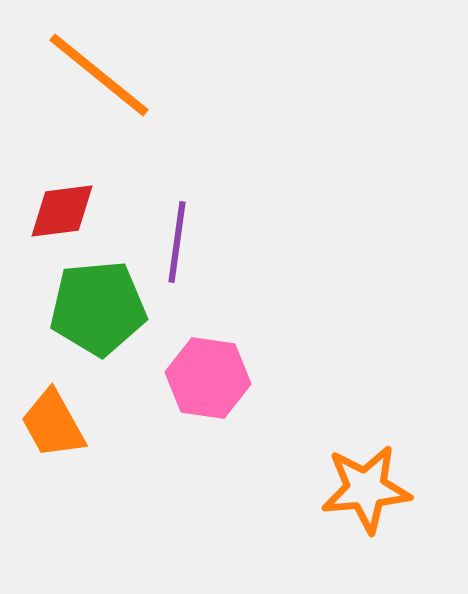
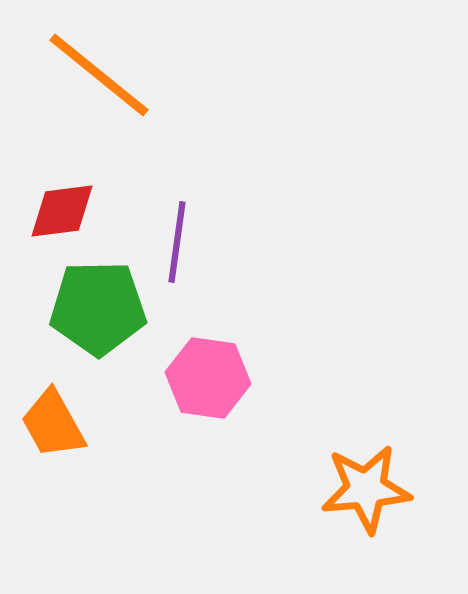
green pentagon: rotated 4 degrees clockwise
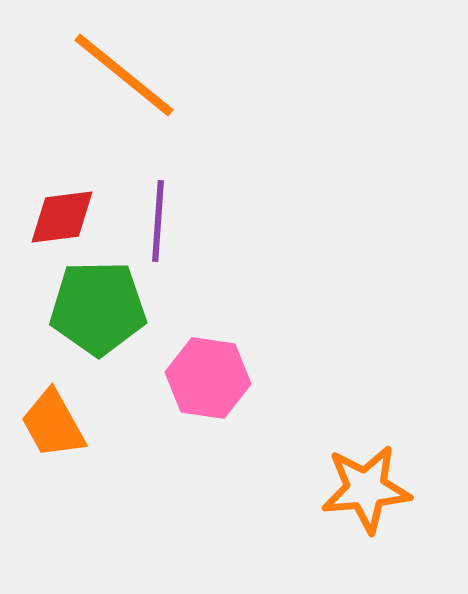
orange line: moved 25 px right
red diamond: moved 6 px down
purple line: moved 19 px left, 21 px up; rotated 4 degrees counterclockwise
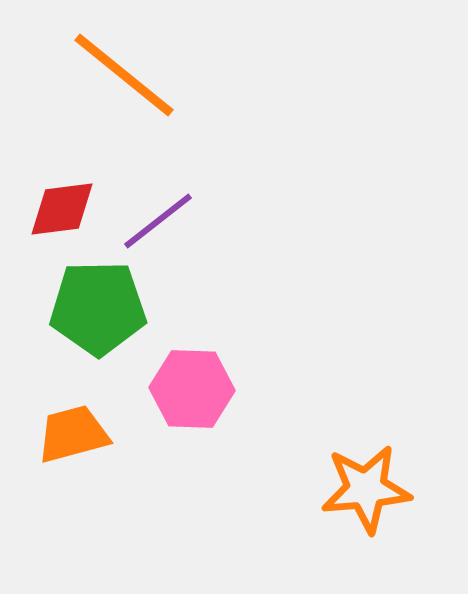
red diamond: moved 8 px up
purple line: rotated 48 degrees clockwise
pink hexagon: moved 16 px left, 11 px down; rotated 6 degrees counterclockwise
orange trapezoid: moved 20 px right, 10 px down; rotated 104 degrees clockwise
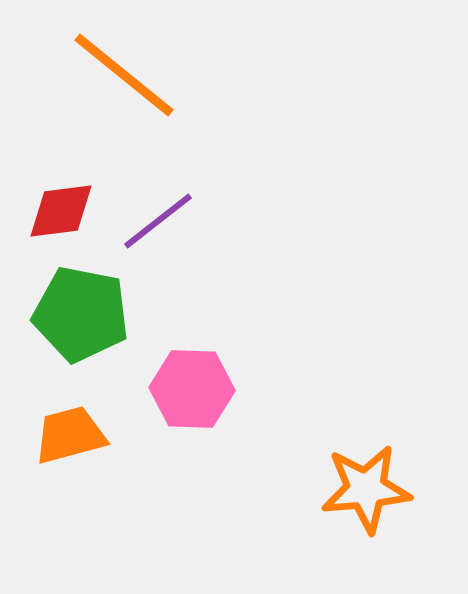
red diamond: moved 1 px left, 2 px down
green pentagon: moved 17 px left, 6 px down; rotated 12 degrees clockwise
orange trapezoid: moved 3 px left, 1 px down
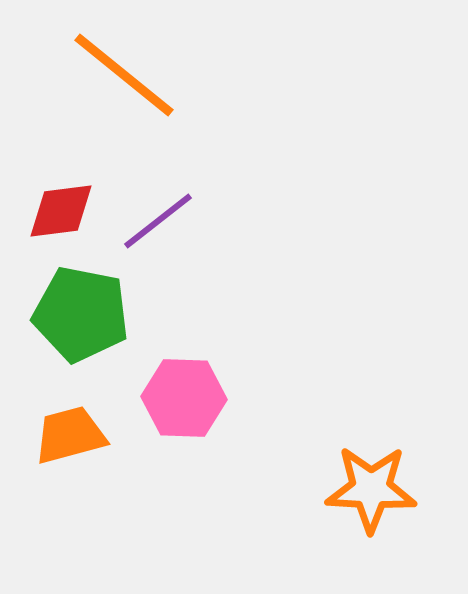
pink hexagon: moved 8 px left, 9 px down
orange star: moved 5 px right; rotated 8 degrees clockwise
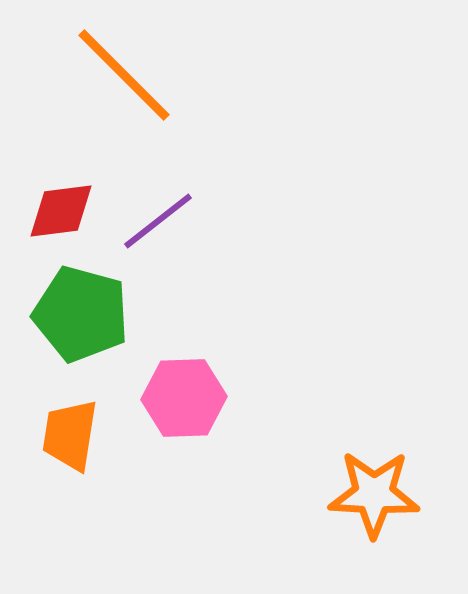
orange line: rotated 6 degrees clockwise
green pentagon: rotated 4 degrees clockwise
pink hexagon: rotated 4 degrees counterclockwise
orange trapezoid: rotated 66 degrees counterclockwise
orange star: moved 3 px right, 5 px down
